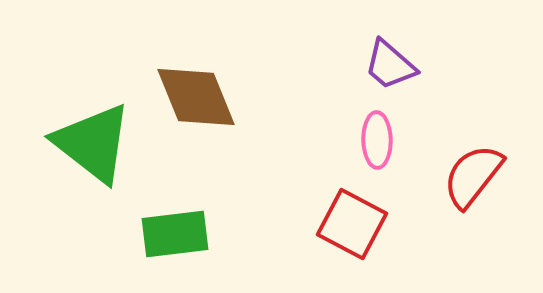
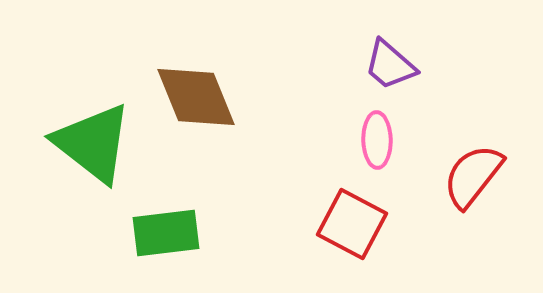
green rectangle: moved 9 px left, 1 px up
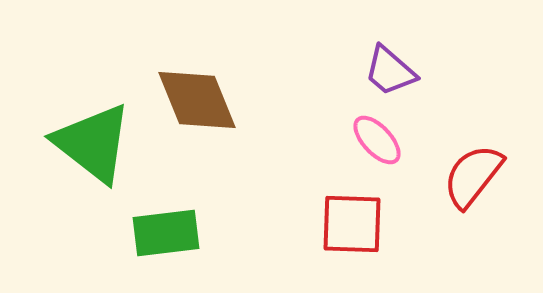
purple trapezoid: moved 6 px down
brown diamond: moved 1 px right, 3 px down
pink ellipse: rotated 42 degrees counterclockwise
red square: rotated 26 degrees counterclockwise
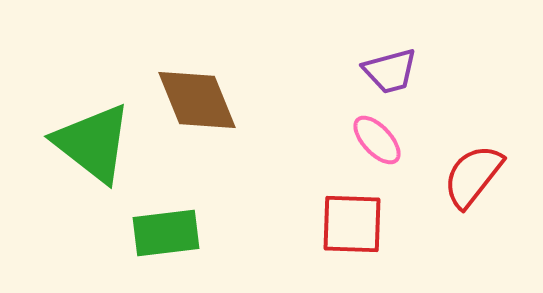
purple trapezoid: rotated 56 degrees counterclockwise
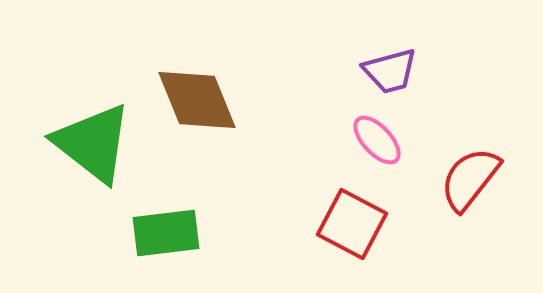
red semicircle: moved 3 px left, 3 px down
red square: rotated 26 degrees clockwise
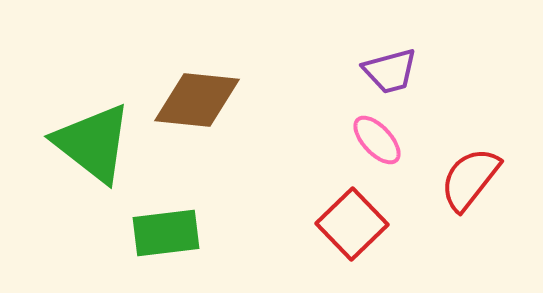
brown diamond: rotated 62 degrees counterclockwise
red square: rotated 18 degrees clockwise
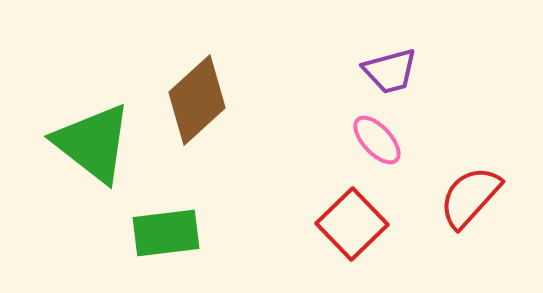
brown diamond: rotated 48 degrees counterclockwise
red semicircle: moved 18 px down; rotated 4 degrees clockwise
